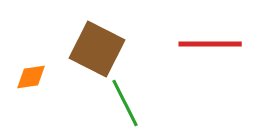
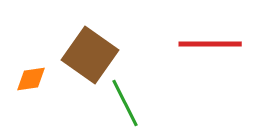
brown square: moved 7 px left, 6 px down; rotated 8 degrees clockwise
orange diamond: moved 2 px down
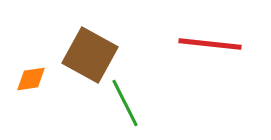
red line: rotated 6 degrees clockwise
brown square: rotated 6 degrees counterclockwise
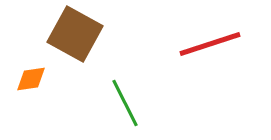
red line: rotated 24 degrees counterclockwise
brown square: moved 15 px left, 21 px up
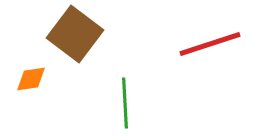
brown square: rotated 8 degrees clockwise
green line: rotated 24 degrees clockwise
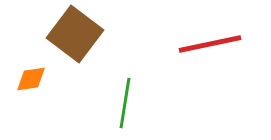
red line: rotated 6 degrees clockwise
green line: rotated 12 degrees clockwise
